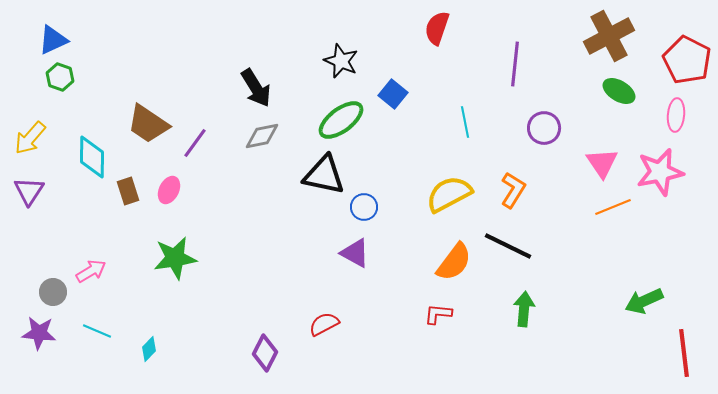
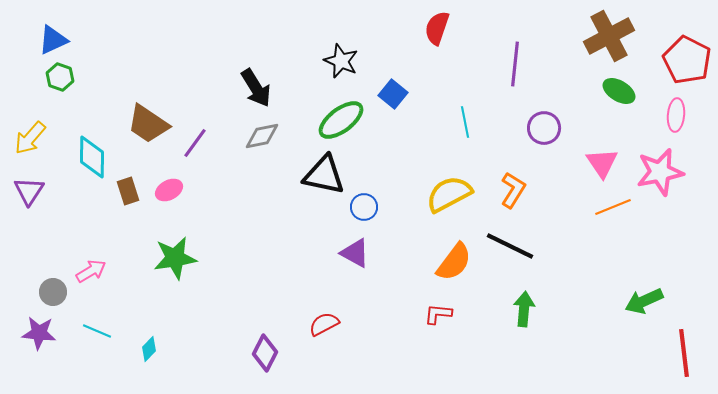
pink ellipse at (169, 190): rotated 36 degrees clockwise
black line at (508, 246): moved 2 px right
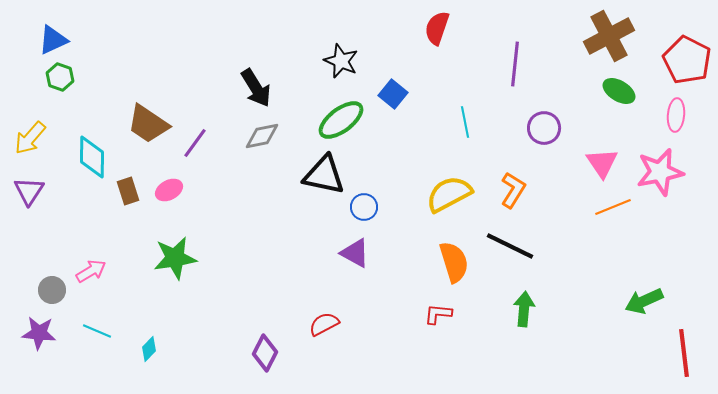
orange semicircle at (454, 262): rotated 54 degrees counterclockwise
gray circle at (53, 292): moved 1 px left, 2 px up
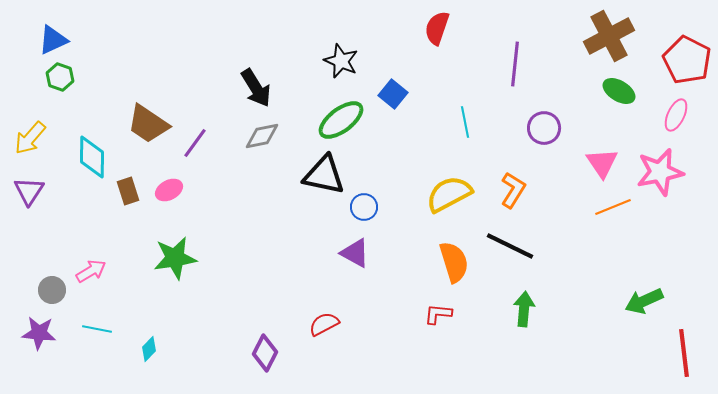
pink ellipse at (676, 115): rotated 20 degrees clockwise
cyan line at (97, 331): moved 2 px up; rotated 12 degrees counterclockwise
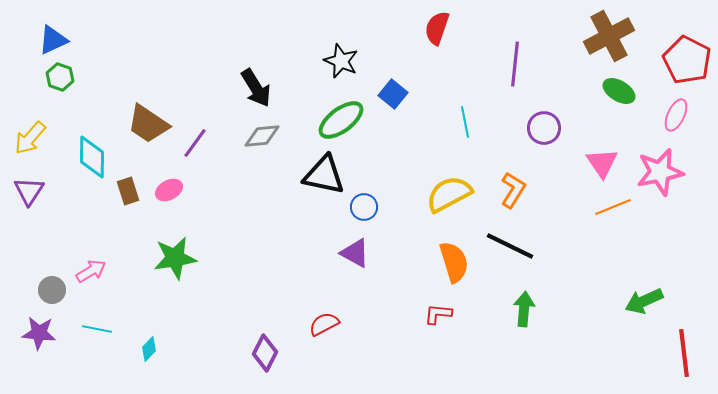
gray diamond at (262, 136): rotated 6 degrees clockwise
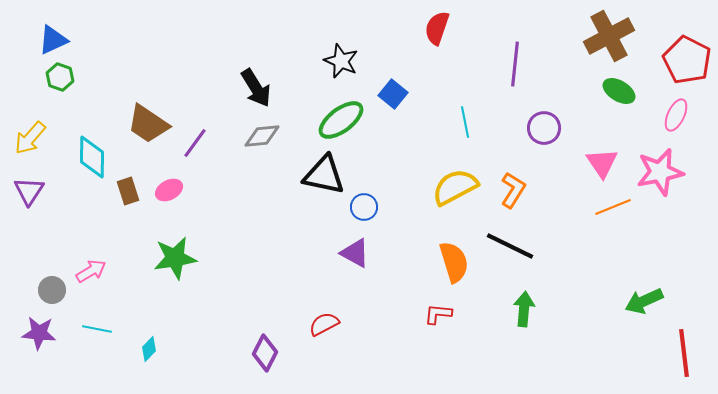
yellow semicircle at (449, 194): moved 6 px right, 7 px up
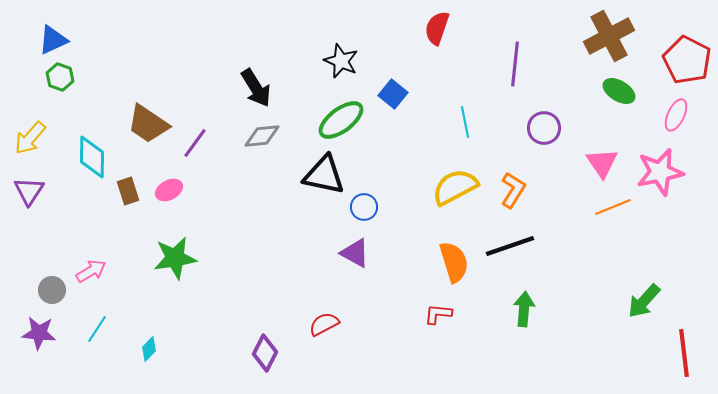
black line at (510, 246): rotated 45 degrees counterclockwise
green arrow at (644, 301): rotated 24 degrees counterclockwise
cyan line at (97, 329): rotated 68 degrees counterclockwise
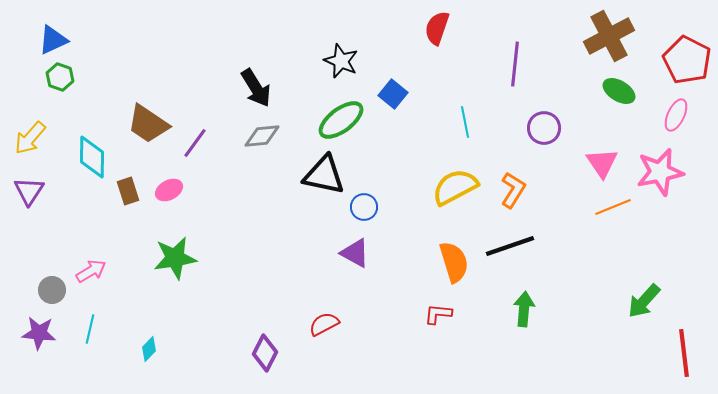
cyan line at (97, 329): moved 7 px left; rotated 20 degrees counterclockwise
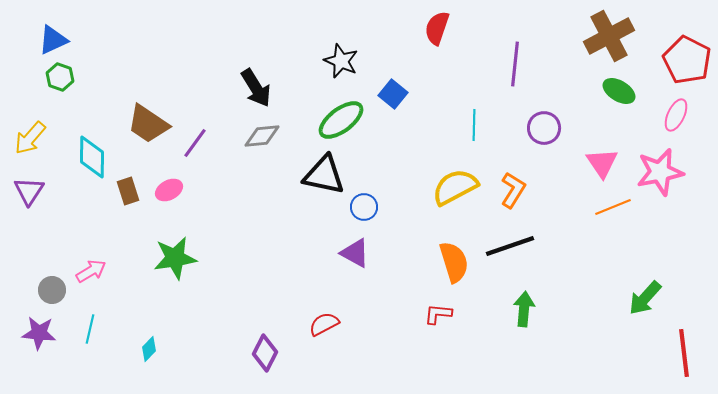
cyan line at (465, 122): moved 9 px right, 3 px down; rotated 12 degrees clockwise
green arrow at (644, 301): moved 1 px right, 3 px up
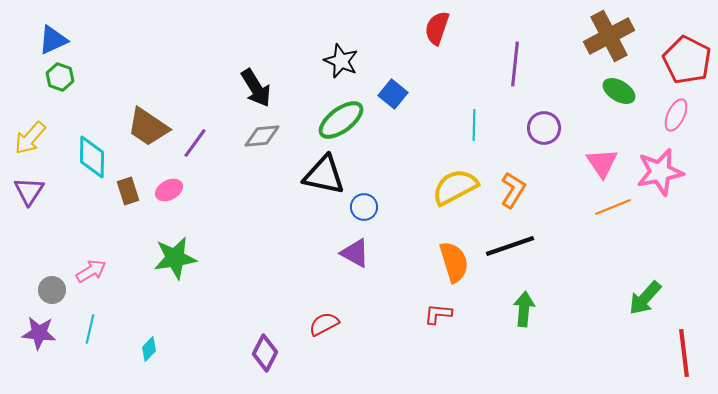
brown trapezoid at (148, 124): moved 3 px down
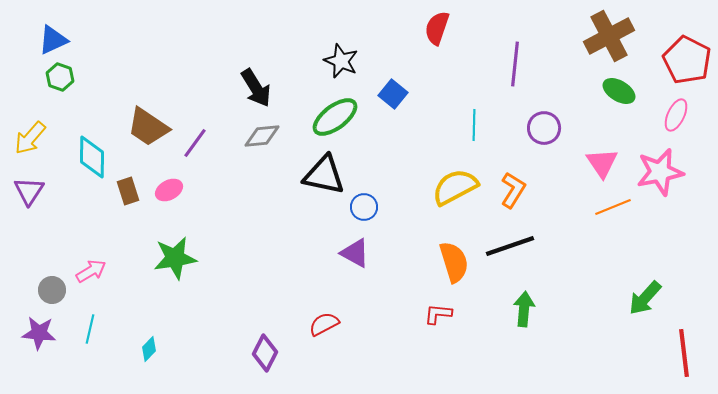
green ellipse at (341, 120): moved 6 px left, 3 px up
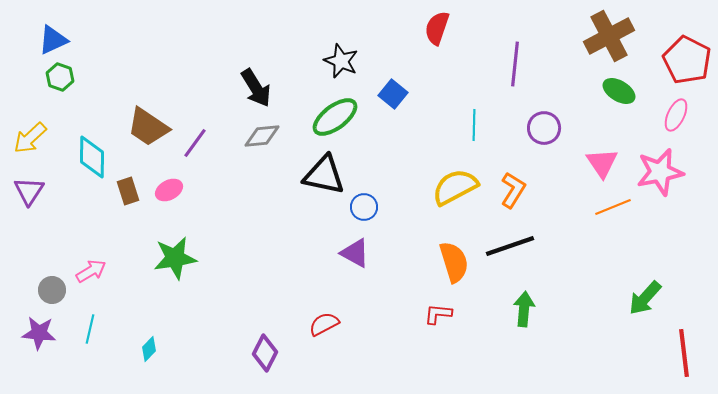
yellow arrow at (30, 138): rotated 6 degrees clockwise
